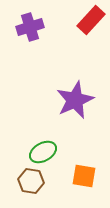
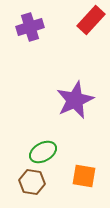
brown hexagon: moved 1 px right, 1 px down
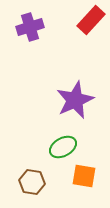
green ellipse: moved 20 px right, 5 px up
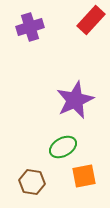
orange square: rotated 20 degrees counterclockwise
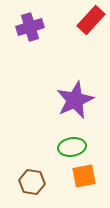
green ellipse: moved 9 px right; rotated 20 degrees clockwise
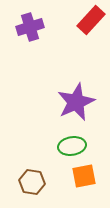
purple star: moved 1 px right, 2 px down
green ellipse: moved 1 px up
